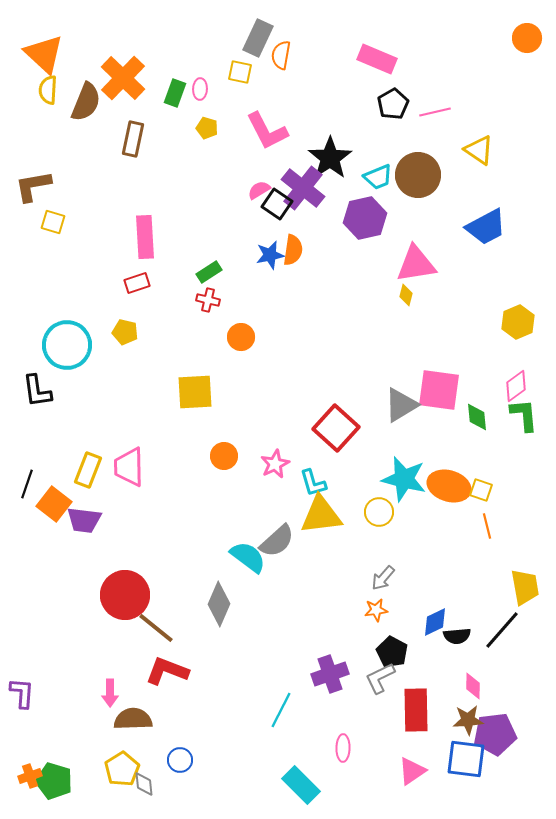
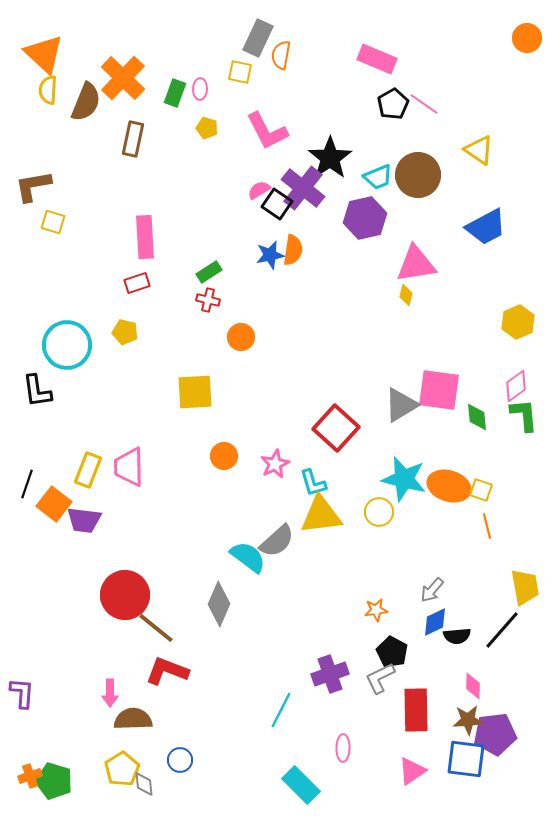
pink line at (435, 112): moved 11 px left, 8 px up; rotated 48 degrees clockwise
gray arrow at (383, 578): moved 49 px right, 12 px down
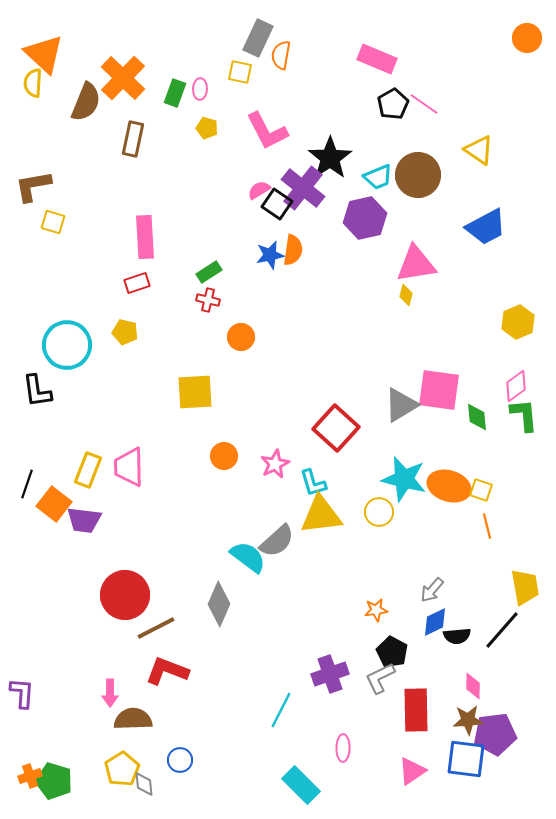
yellow semicircle at (48, 90): moved 15 px left, 7 px up
brown line at (156, 628): rotated 66 degrees counterclockwise
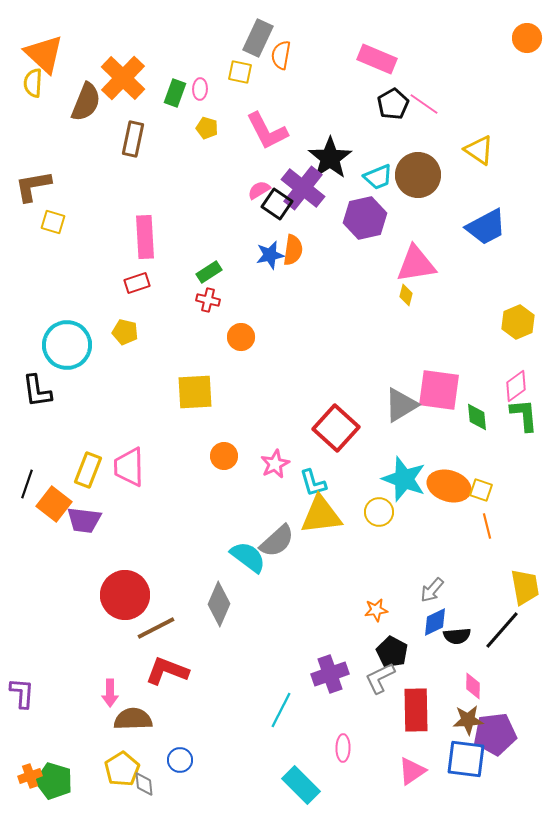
cyan star at (404, 479): rotated 6 degrees clockwise
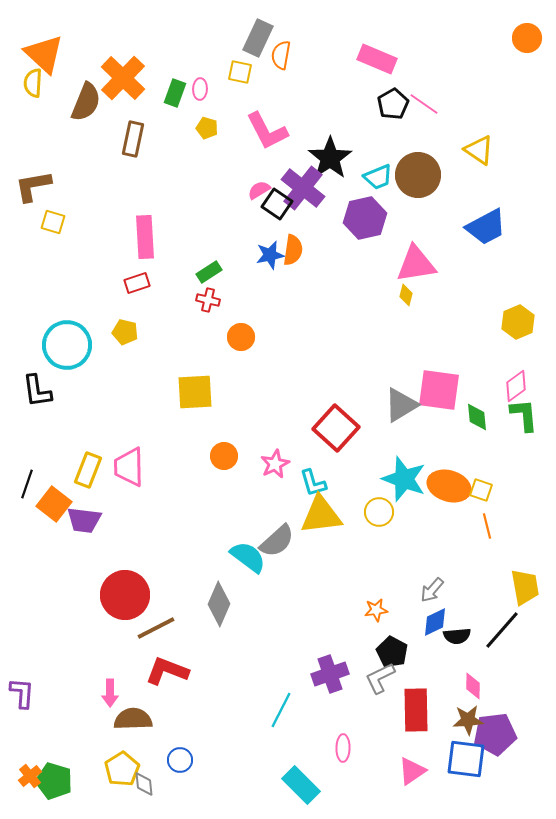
orange cross at (30, 776): rotated 20 degrees counterclockwise
